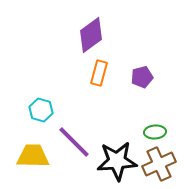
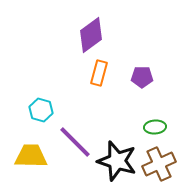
purple pentagon: rotated 15 degrees clockwise
green ellipse: moved 5 px up
purple line: moved 1 px right
yellow trapezoid: moved 2 px left
black star: rotated 21 degrees clockwise
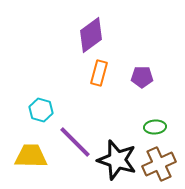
black star: moved 1 px up
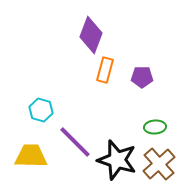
purple diamond: rotated 33 degrees counterclockwise
orange rectangle: moved 6 px right, 3 px up
brown cross: rotated 16 degrees counterclockwise
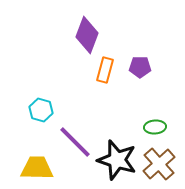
purple diamond: moved 4 px left
purple pentagon: moved 2 px left, 10 px up
yellow trapezoid: moved 6 px right, 12 px down
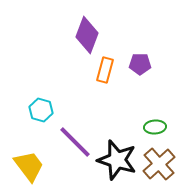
purple pentagon: moved 3 px up
yellow trapezoid: moved 8 px left, 2 px up; rotated 52 degrees clockwise
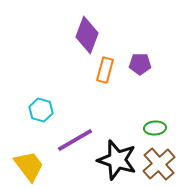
green ellipse: moved 1 px down
purple line: moved 2 px up; rotated 75 degrees counterclockwise
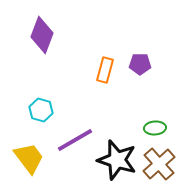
purple diamond: moved 45 px left
yellow trapezoid: moved 8 px up
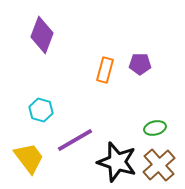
green ellipse: rotated 10 degrees counterclockwise
black star: moved 2 px down
brown cross: moved 1 px down
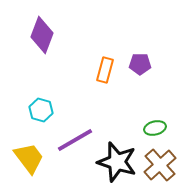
brown cross: moved 1 px right
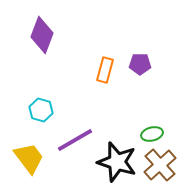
green ellipse: moved 3 px left, 6 px down
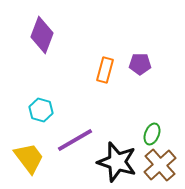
green ellipse: rotated 55 degrees counterclockwise
